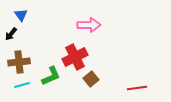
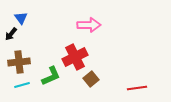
blue triangle: moved 3 px down
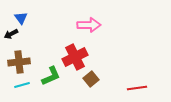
black arrow: rotated 24 degrees clockwise
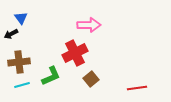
red cross: moved 4 px up
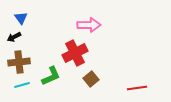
black arrow: moved 3 px right, 3 px down
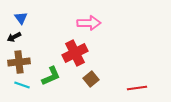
pink arrow: moved 2 px up
cyan line: rotated 35 degrees clockwise
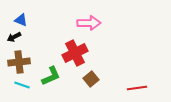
blue triangle: moved 2 px down; rotated 32 degrees counterclockwise
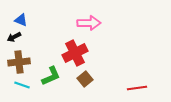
brown square: moved 6 px left
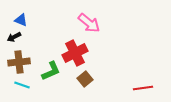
pink arrow: rotated 40 degrees clockwise
green L-shape: moved 5 px up
red line: moved 6 px right
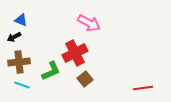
pink arrow: rotated 10 degrees counterclockwise
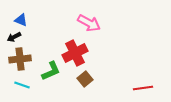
brown cross: moved 1 px right, 3 px up
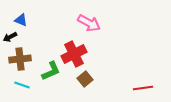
black arrow: moved 4 px left
red cross: moved 1 px left, 1 px down
